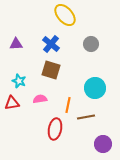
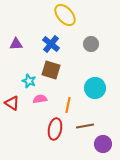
cyan star: moved 10 px right
red triangle: rotated 42 degrees clockwise
brown line: moved 1 px left, 9 px down
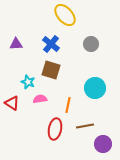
cyan star: moved 1 px left, 1 px down
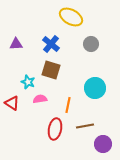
yellow ellipse: moved 6 px right, 2 px down; rotated 20 degrees counterclockwise
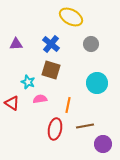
cyan circle: moved 2 px right, 5 px up
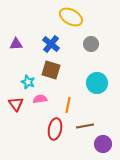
red triangle: moved 4 px right, 1 px down; rotated 21 degrees clockwise
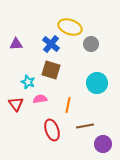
yellow ellipse: moved 1 px left, 10 px down; rotated 10 degrees counterclockwise
red ellipse: moved 3 px left, 1 px down; rotated 30 degrees counterclockwise
